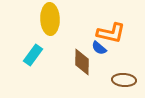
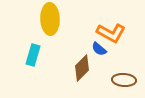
orange L-shape: rotated 16 degrees clockwise
blue semicircle: moved 1 px down
cyan rectangle: rotated 20 degrees counterclockwise
brown diamond: moved 6 px down; rotated 44 degrees clockwise
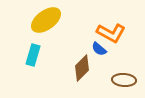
yellow ellipse: moved 4 px left, 1 px down; rotated 56 degrees clockwise
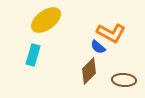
blue semicircle: moved 1 px left, 2 px up
brown diamond: moved 7 px right, 3 px down
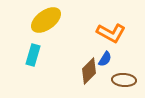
blue semicircle: moved 7 px right, 12 px down; rotated 98 degrees counterclockwise
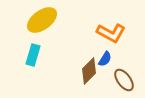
yellow ellipse: moved 4 px left
brown ellipse: rotated 50 degrees clockwise
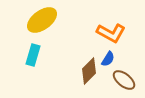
blue semicircle: moved 3 px right
brown ellipse: rotated 15 degrees counterclockwise
